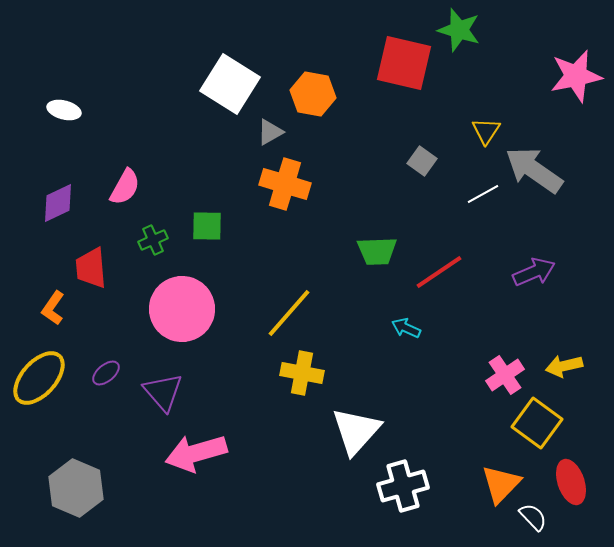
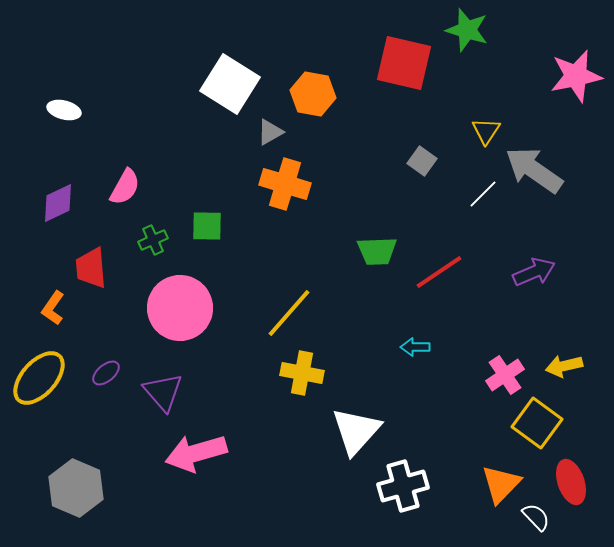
green star: moved 8 px right
white line: rotated 16 degrees counterclockwise
pink circle: moved 2 px left, 1 px up
cyan arrow: moved 9 px right, 19 px down; rotated 24 degrees counterclockwise
white semicircle: moved 3 px right
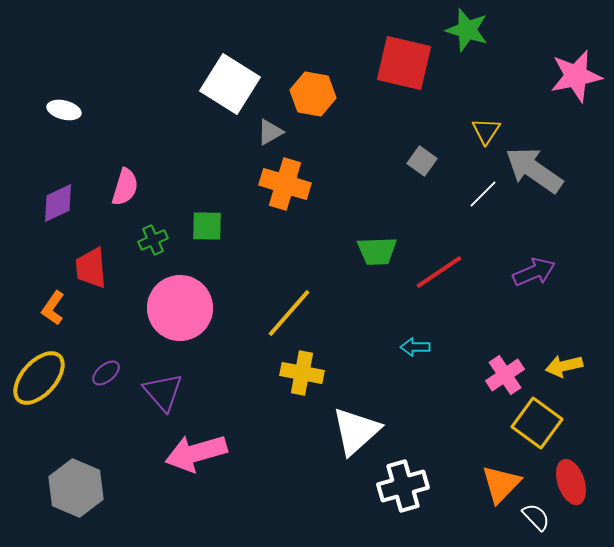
pink semicircle: rotated 12 degrees counterclockwise
white triangle: rotated 6 degrees clockwise
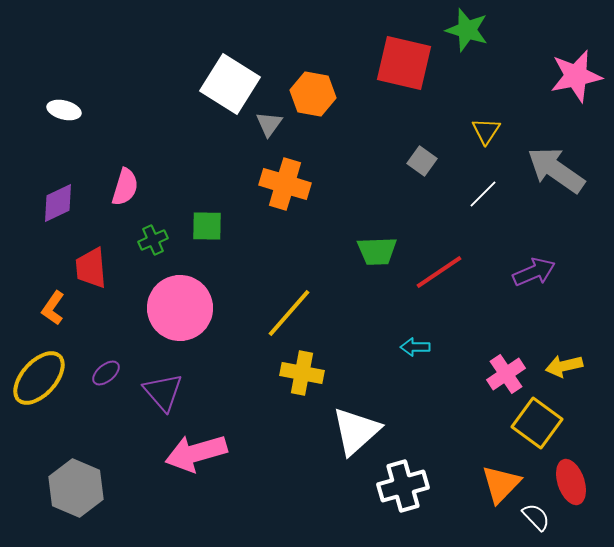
gray triangle: moved 1 px left, 8 px up; rotated 24 degrees counterclockwise
gray arrow: moved 22 px right
pink cross: moved 1 px right, 1 px up
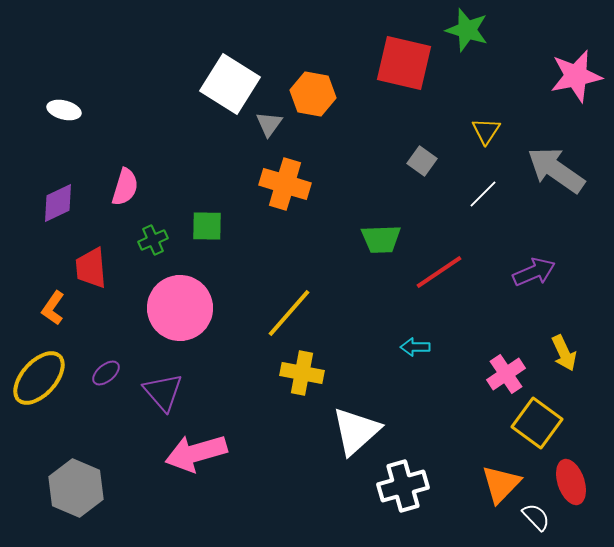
green trapezoid: moved 4 px right, 12 px up
yellow arrow: moved 13 px up; rotated 102 degrees counterclockwise
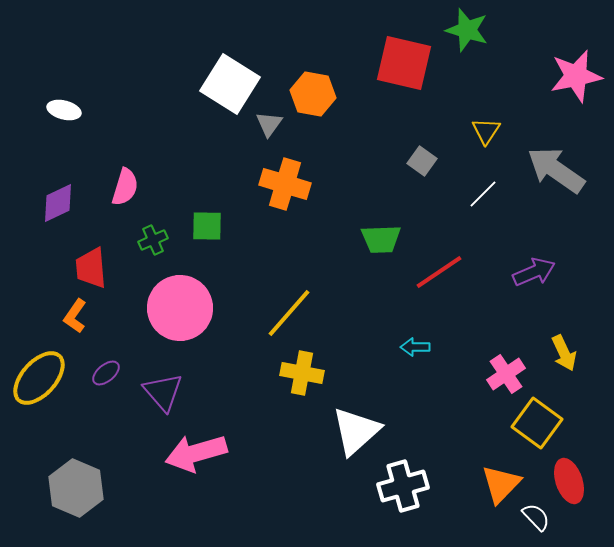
orange L-shape: moved 22 px right, 8 px down
red ellipse: moved 2 px left, 1 px up
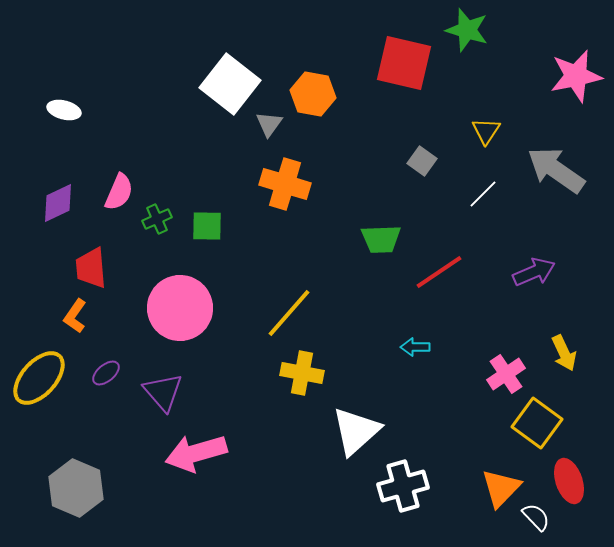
white square: rotated 6 degrees clockwise
pink semicircle: moved 6 px left, 5 px down; rotated 6 degrees clockwise
green cross: moved 4 px right, 21 px up
orange triangle: moved 4 px down
